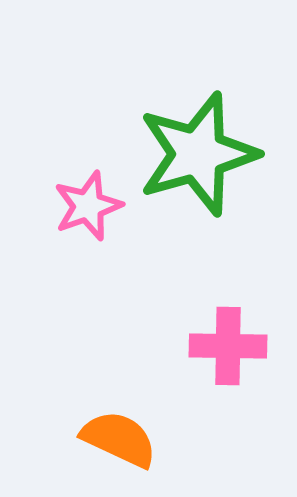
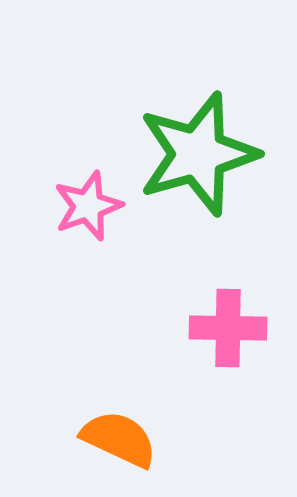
pink cross: moved 18 px up
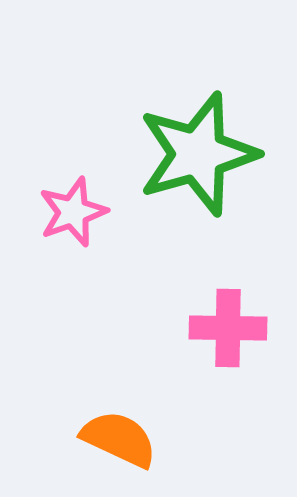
pink star: moved 15 px left, 6 px down
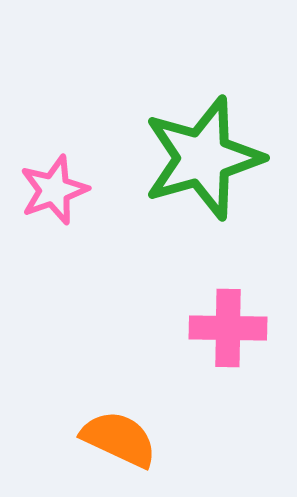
green star: moved 5 px right, 4 px down
pink star: moved 19 px left, 22 px up
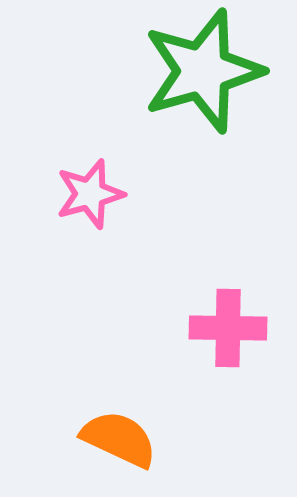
green star: moved 87 px up
pink star: moved 36 px right, 4 px down; rotated 4 degrees clockwise
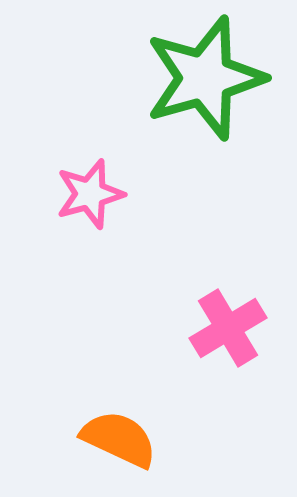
green star: moved 2 px right, 7 px down
pink cross: rotated 32 degrees counterclockwise
